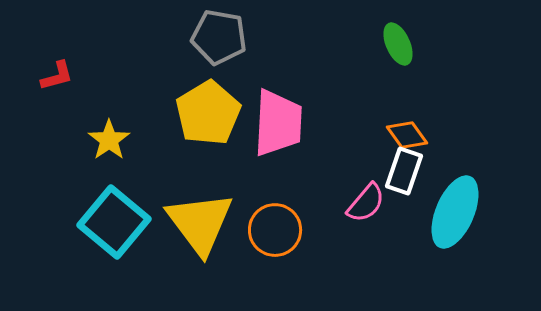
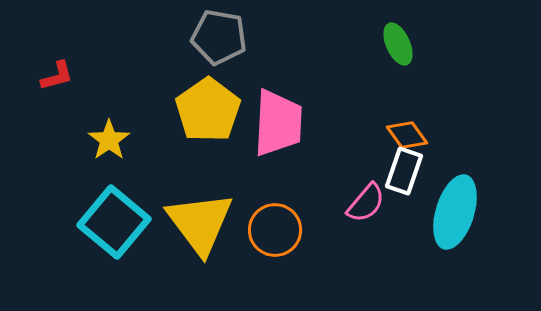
yellow pentagon: moved 3 px up; rotated 4 degrees counterclockwise
cyan ellipse: rotated 6 degrees counterclockwise
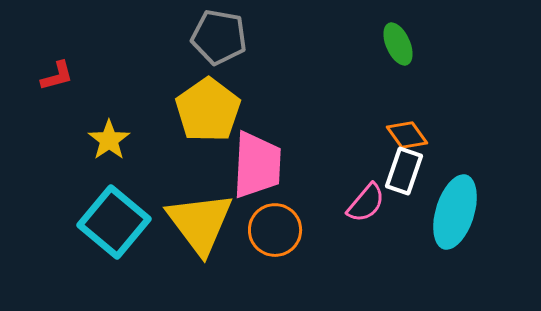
pink trapezoid: moved 21 px left, 42 px down
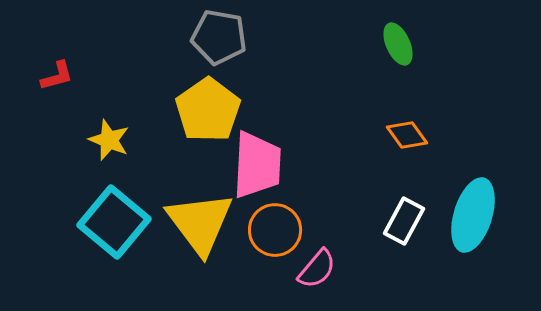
yellow star: rotated 15 degrees counterclockwise
white rectangle: moved 50 px down; rotated 9 degrees clockwise
pink semicircle: moved 49 px left, 66 px down
cyan ellipse: moved 18 px right, 3 px down
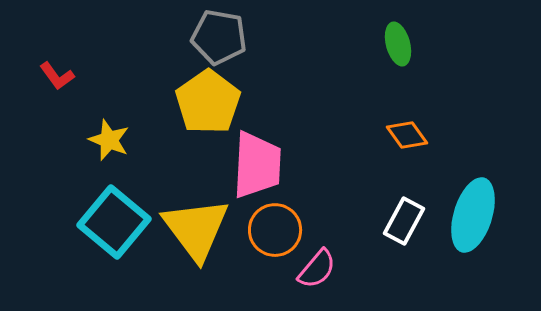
green ellipse: rotated 9 degrees clockwise
red L-shape: rotated 69 degrees clockwise
yellow pentagon: moved 8 px up
yellow triangle: moved 4 px left, 6 px down
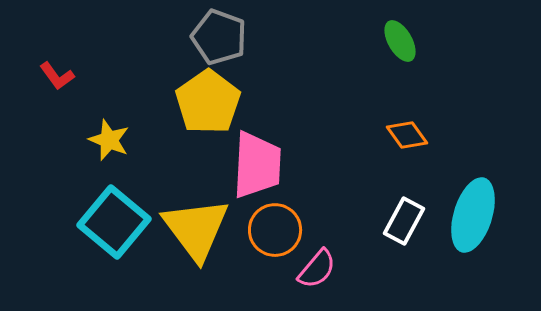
gray pentagon: rotated 10 degrees clockwise
green ellipse: moved 2 px right, 3 px up; rotated 15 degrees counterclockwise
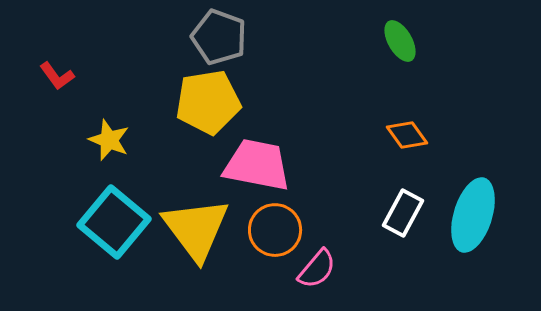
yellow pentagon: rotated 26 degrees clockwise
pink trapezoid: rotated 82 degrees counterclockwise
white rectangle: moved 1 px left, 8 px up
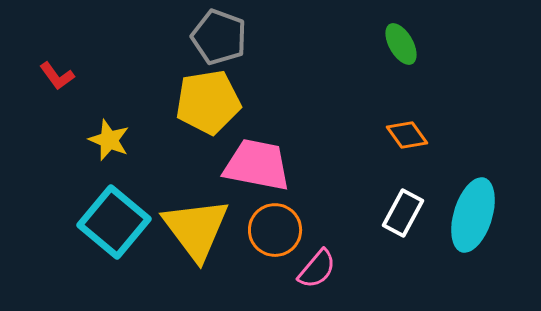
green ellipse: moved 1 px right, 3 px down
